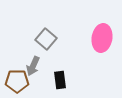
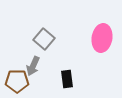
gray square: moved 2 px left
black rectangle: moved 7 px right, 1 px up
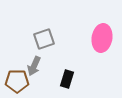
gray square: rotated 30 degrees clockwise
gray arrow: moved 1 px right
black rectangle: rotated 24 degrees clockwise
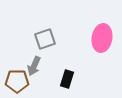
gray square: moved 1 px right
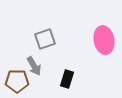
pink ellipse: moved 2 px right, 2 px down; rotated 20 degrees counterclockwise
gray arrow: rotated 54 degrees counterclockwise
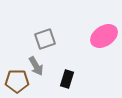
pink ellipse: moved 4 px up; rotated 68 degrees clockwise
gray arrow: moved 2 px right
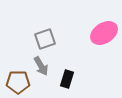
pink ellipse: moved 3 px up
gray arrow: moved 5 px right
brown pentagon: moved 1 px right, 1 px down
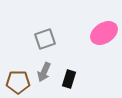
gray arrow: moved 3 px right, 6 px down; rotated 54 degrees clockwise
black rectangle: moved 2 px right
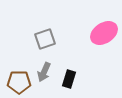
brown pentagon: moved 1 px right
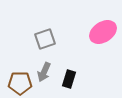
pink ellipse: moved 1 px left, 1 px up
brown pentagon: moved 1 px right, 1 px down
